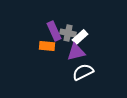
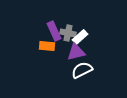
white semicircle: moved 1 px left, 2 px up
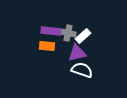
purple rectangle: moved 3 px left; rotated 60 degrees counterclockwise
white rectangle: moved 3 px right, 1 px up
purple triangle: moved 1 px right, 1 px down
white semicircle: rotated 45 degrees clockwise
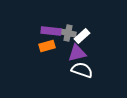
white rectangle: moved 1 px left
orange rectangle: rotated 21 degrees counterclockwise
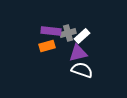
gray cross: rotated 28 degrees counterclockwise
purple triangle: moved 1 px right
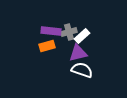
gray cross: moved 1 px right, 1 px up
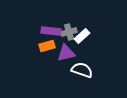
purple triangle: moved 12 px left
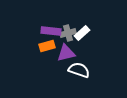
gray cross: moved 1 px left, 1 px down
white rectangle: moved 3 px up
white semicircle: moved 3 px left
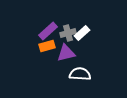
purple rectangle: moved 3 px left; rotated 48 degrees counterclockwise
white semicircle: moved 1 px right, 4 px down; rotated 15 degrees counterclockwise
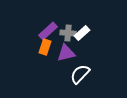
gray cross: rotated 21 degrees clockwise
orange rectangle: moved 2 px left, 1 px down; rotated 56 degrees counterclockwise
white semicircle: rotated 50 degrees counterclockwise
